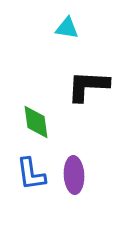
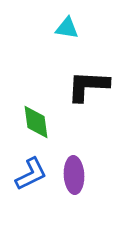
blue L-shape: rotated 108 degrees counterclockwise
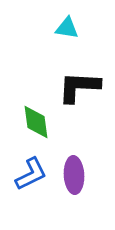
black L-shape: moved 9 px left, 1 px down
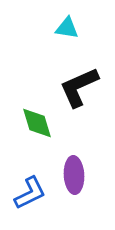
black L-shape: rotated 27 degrees counterclockwise
green diamond: moved 1 px right, 1 px down; rotated 9 degrees counterclockwise
blue L-shape: moved 1 px left, 19 px down
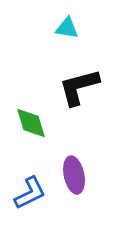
black L-shape: rotated 9 degrees clockwise
green diamond: moved 6 px left
purple ellipse: rotated 9 degrees counterclockwise
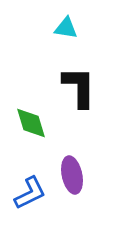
cyan triangle: moved 1 px left
black L-shape: rotated 105 degrees clockwise
purple ellipse: moved 2 px left
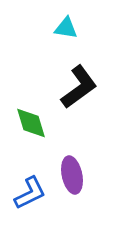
black L-shape: rotated 54 degrees clockwise
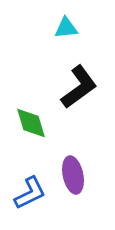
cyan triangle: rotated 15 degrees counterclockwise
purple ellipse: moved 1 px right
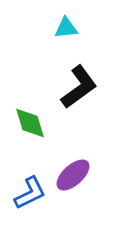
green diamond: moved 1 px left
purple ellipse: rotated 60 degrees clockwise
